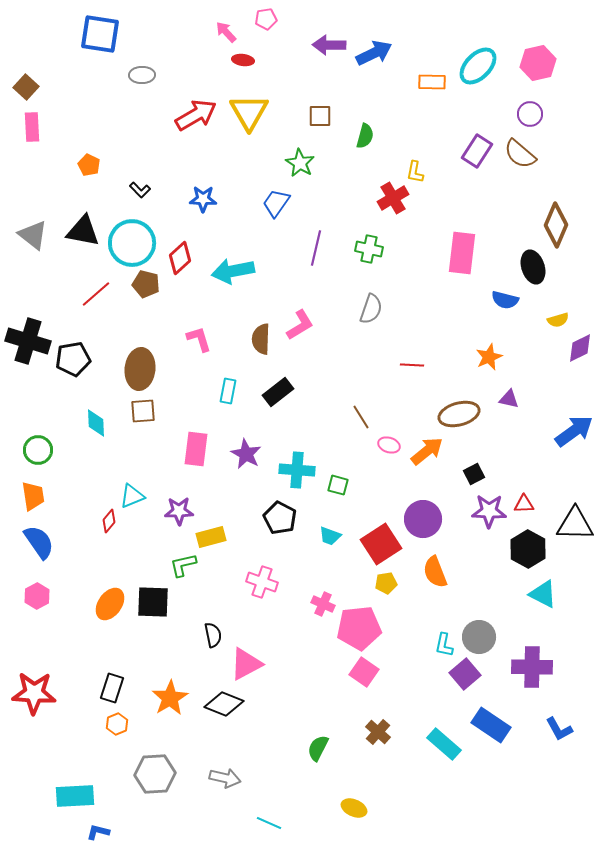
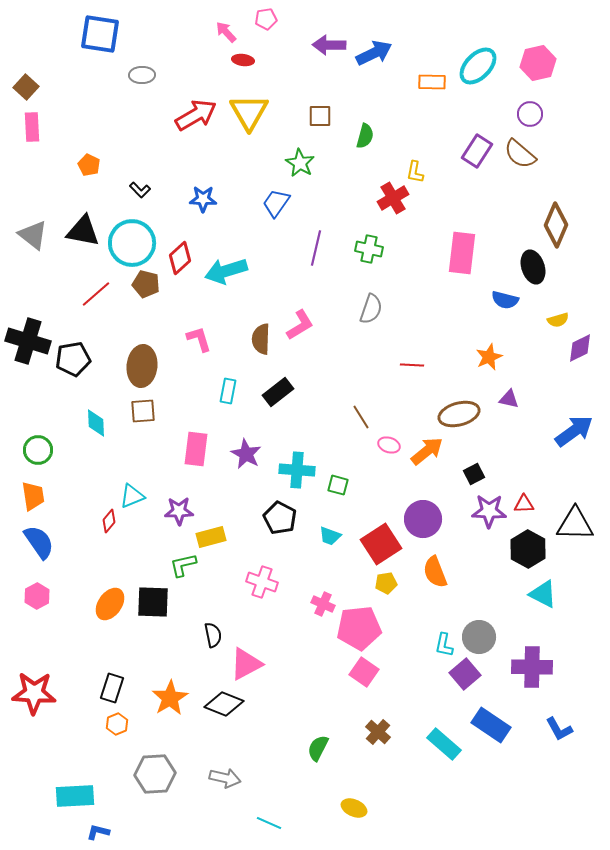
cyan arrow at (233, 271): moved 7 px left; rotated 6 degrees counterclockwise
brown ellipse at (140, 369): moved 2 px right, 3 px up
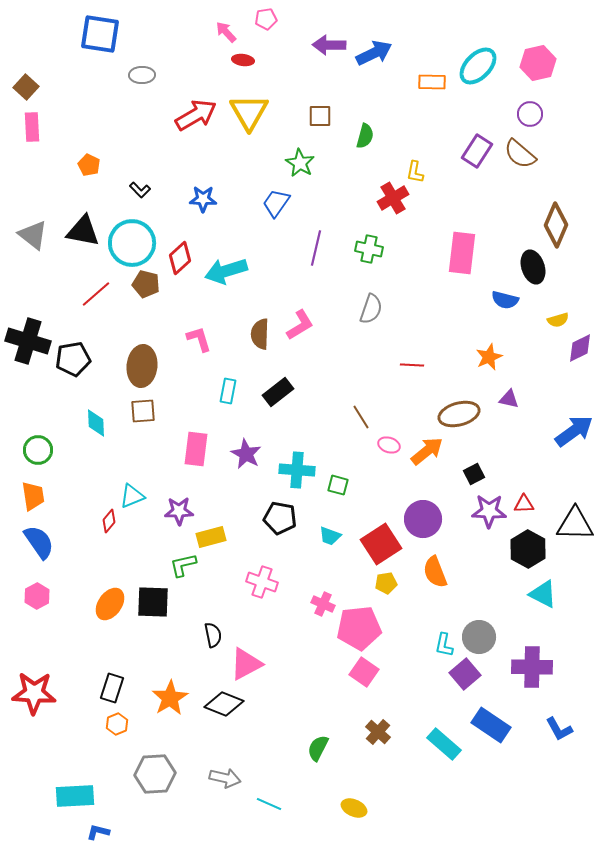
brown semicircle at (261, 339): moved 1 px left, 5 px up
black pentagon at (280, 518): rotated 16 degrees counterclockwise
cyan line at (269, 823): moved 19 px up
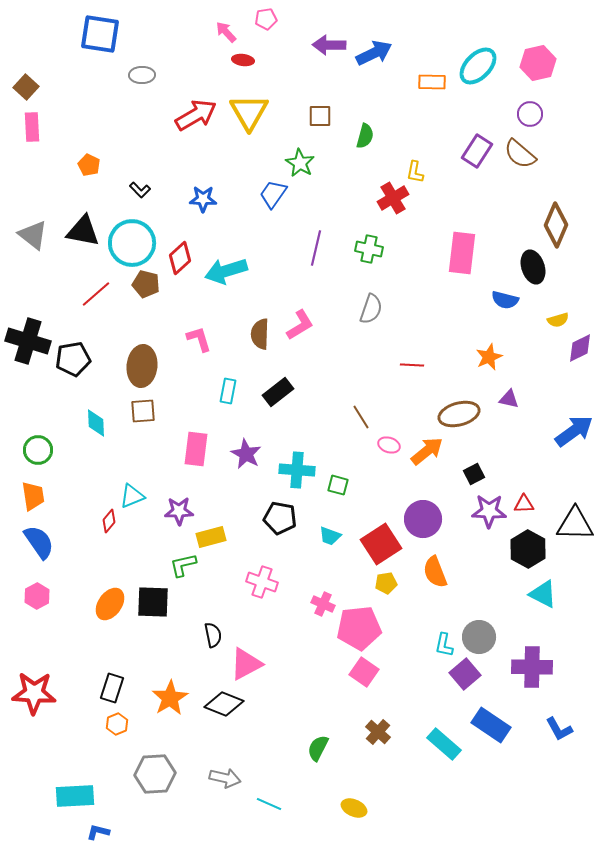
blue trapezoid at (276, 203): moved 3 px left, 9 px up
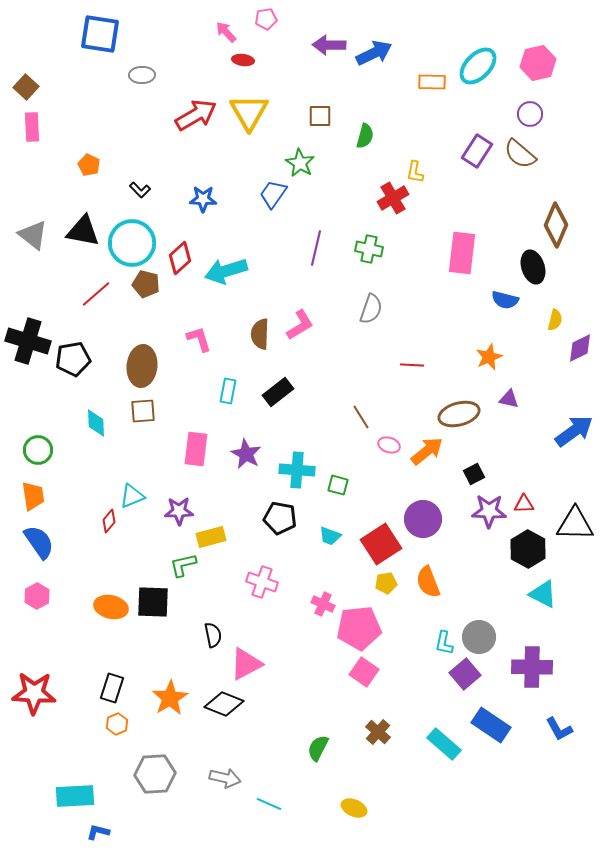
yellow semicircle at (558, 320): moved 3 px left; rotated 60 degrees counterclockwise
orange semicircle at (435, 572): moved 7 px left, 10 px down
orange ellipse at (110, 604): moved 1 px right, 3 px down; rotated 68 degrees clockwise
cyan L-shape at (444, 645): moved 2 px up
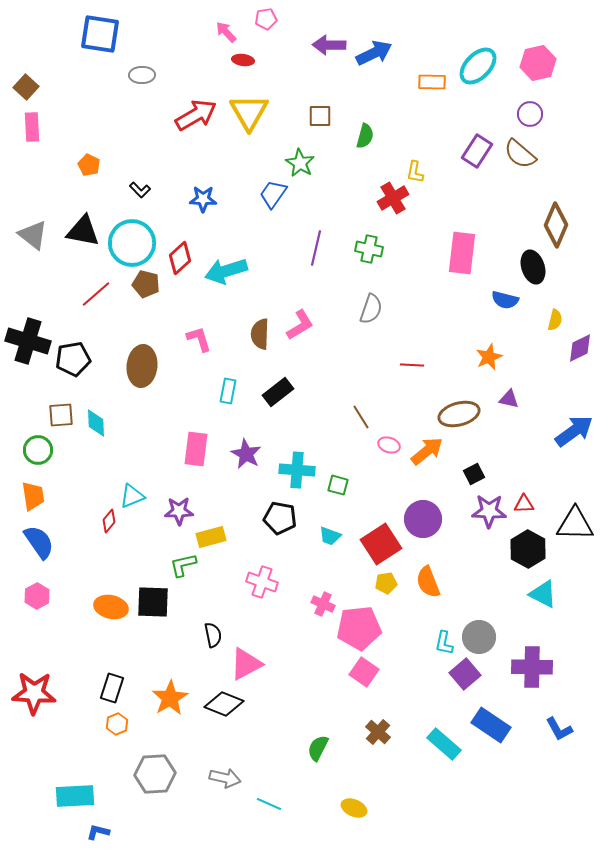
brown square at (143, 411): moved 82 px left, 4 px down
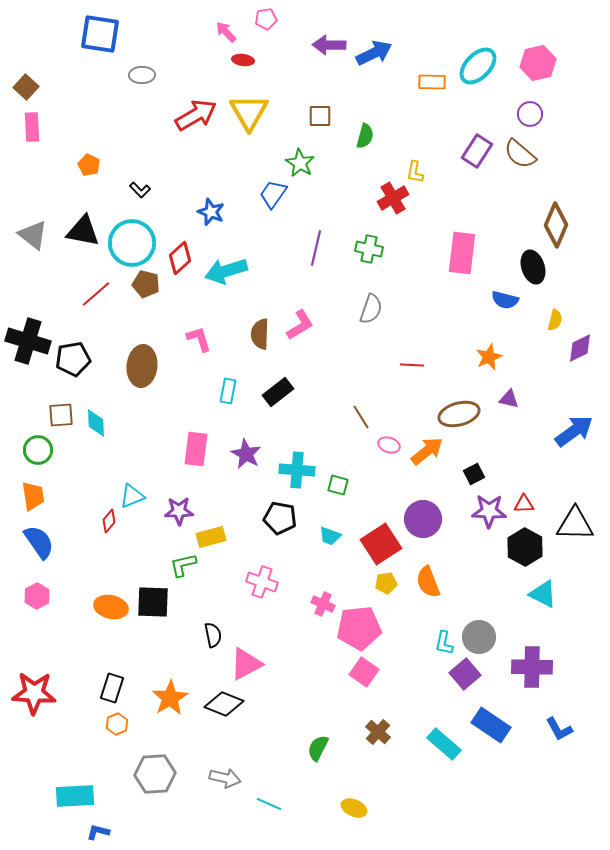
blue star at (203, 199): moved 8 px right, 13 px down; rotated 20 degrees clockwise
black hexagon at (528, 549): moved 3 px left, 2 px up
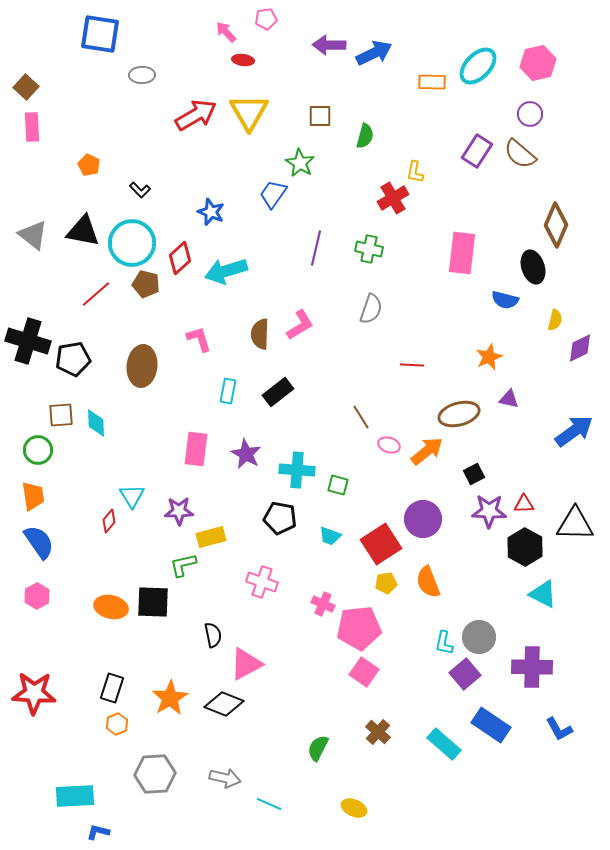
cyan triangle at (132, 496): rotated 40 degrees counterclockwise
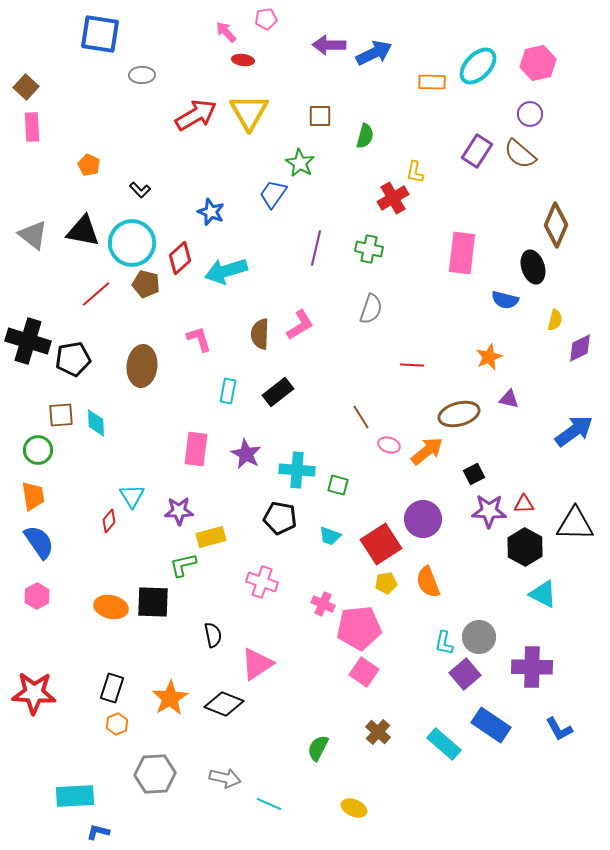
pink triangle at (246, 664): moved 11 px right; rotated 6 degrees counterclockwise
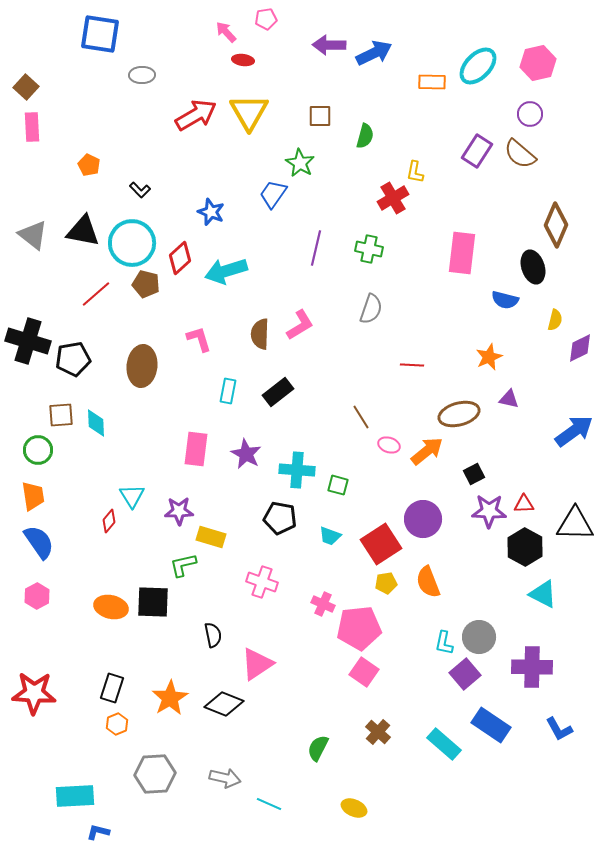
yellow rectangle at (211, 537): rotated 32 degrees clockwise
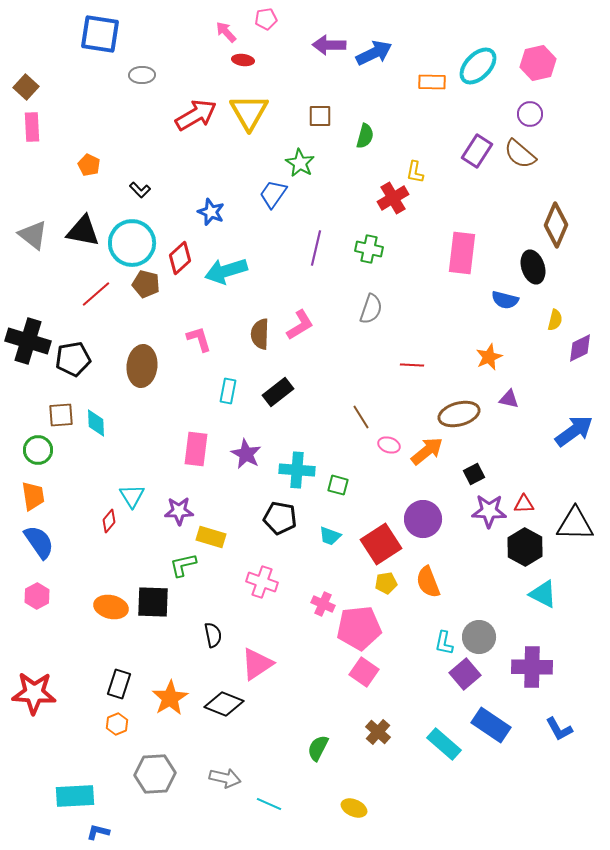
black rectangle at (112, 688): moved 7 px right, 4 px up
